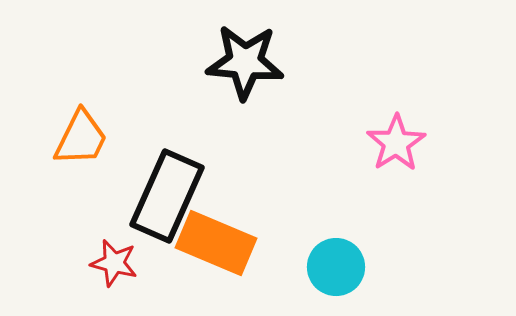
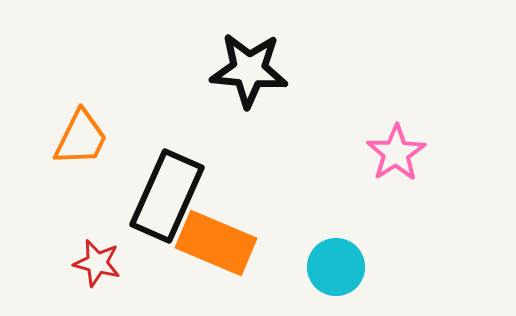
black star: moved 4 px right, 8 px down
pink star: moved 10 px down
red star: moved 17 px left
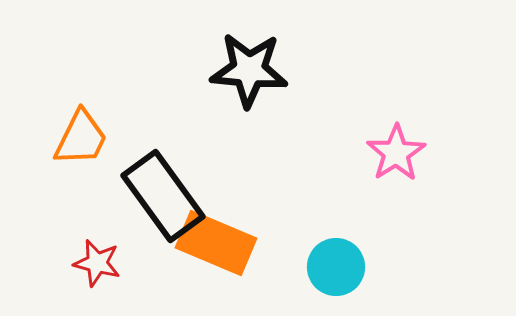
black rectangle: moved 4 px left; rotated 60 degrees counterclockwise
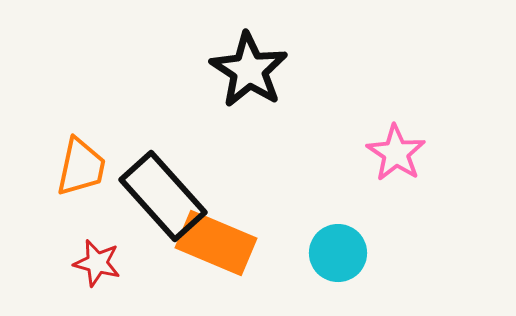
black star: rotated 28 degrees clockwise
orange trapezoid: moved 29 px down; rotated 14 degrees counterclockwise
pink star: rotated 6 degrees counterclockwise
black rectangle: rotated 6 degrees counterclockwise
cyan circle: moved 2 px right, 14 px up
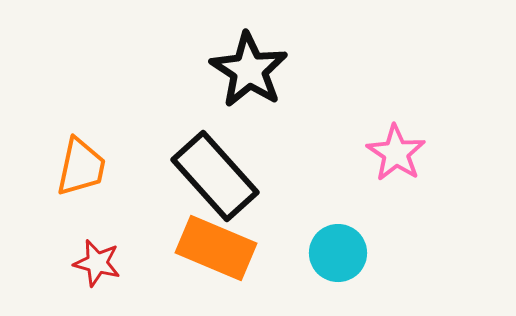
black rectangle: moved 52 px right, 20 px up
orange rectangle: moved 5 px down
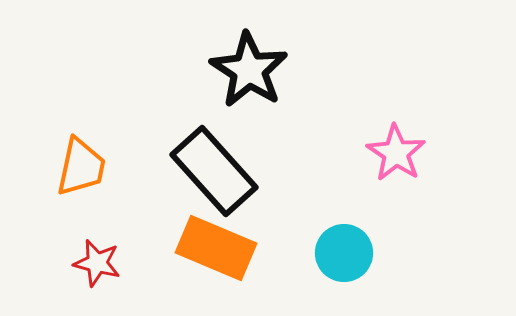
black rectangle: moved 1 px left, 5 px up
cyan circle: moved 6 px right
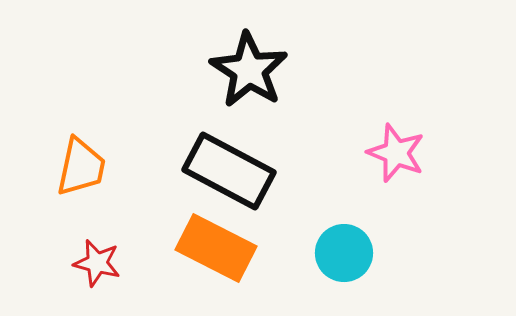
pink star: rotated 12 degrees counterclockwise
black rectangle: moved 15 px right; rotated 20 degrees counterclockwise
orange rectangle: rotated 4 degrees clockwise
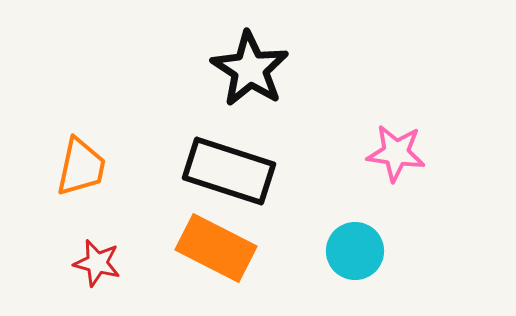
black star: moved 1 px right, 1 px up
pink star: rotated 14 degrees counterclockwise
black rectangle: rotated 10 degrees counterclockwise
cyan circle: moved 11 px right, 2 px up
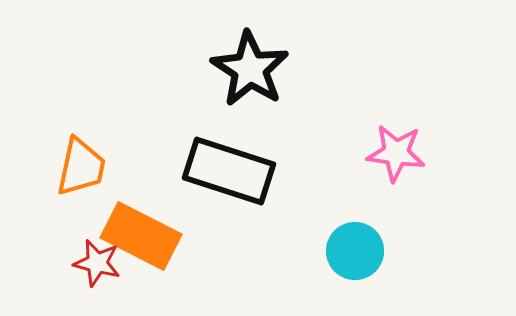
orange rectangle: moved 75 px left, 12 px up
